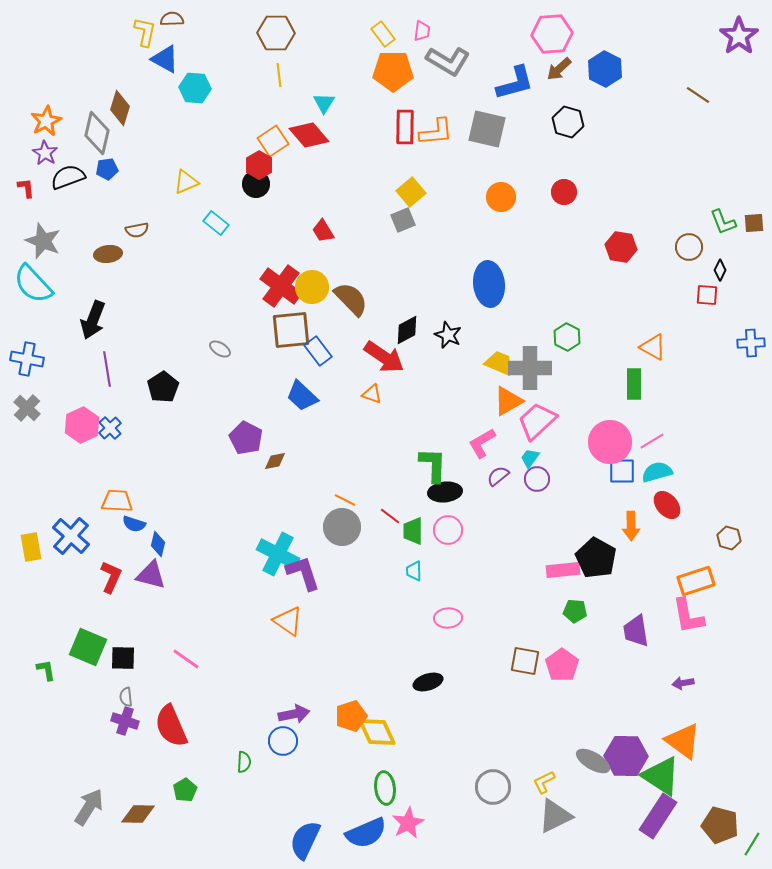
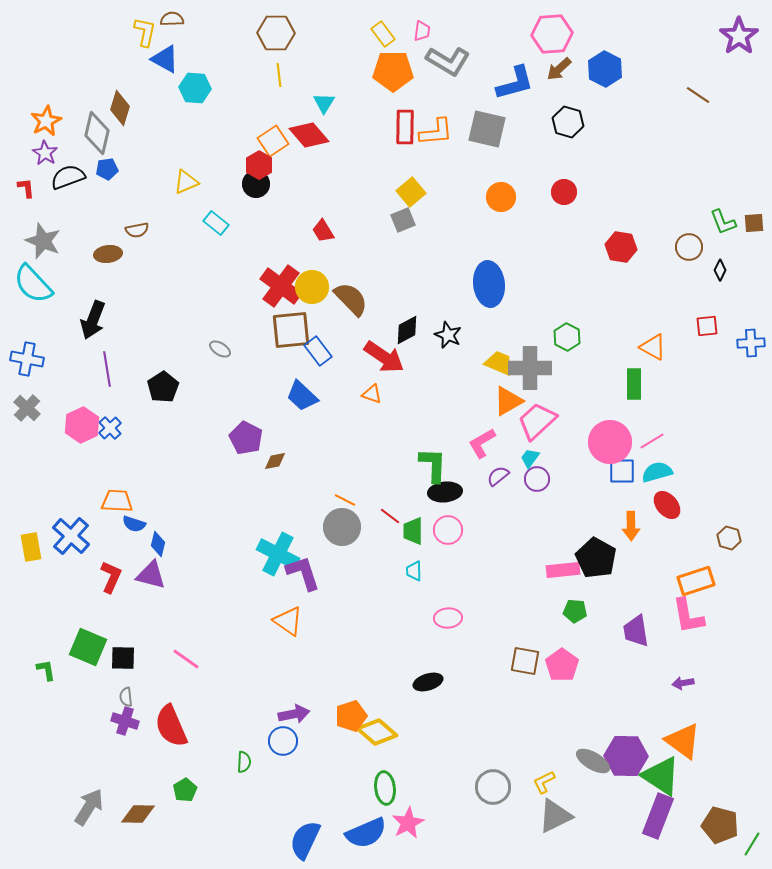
red square at (707, 295): moved 31 px down; rotated 10 degrees counterclockwise
yellow diamond at (377, 732): rotated 24 degrees counterclockwise
purple rectangle at (658, 816): rotated 12 degrees counterclockwise
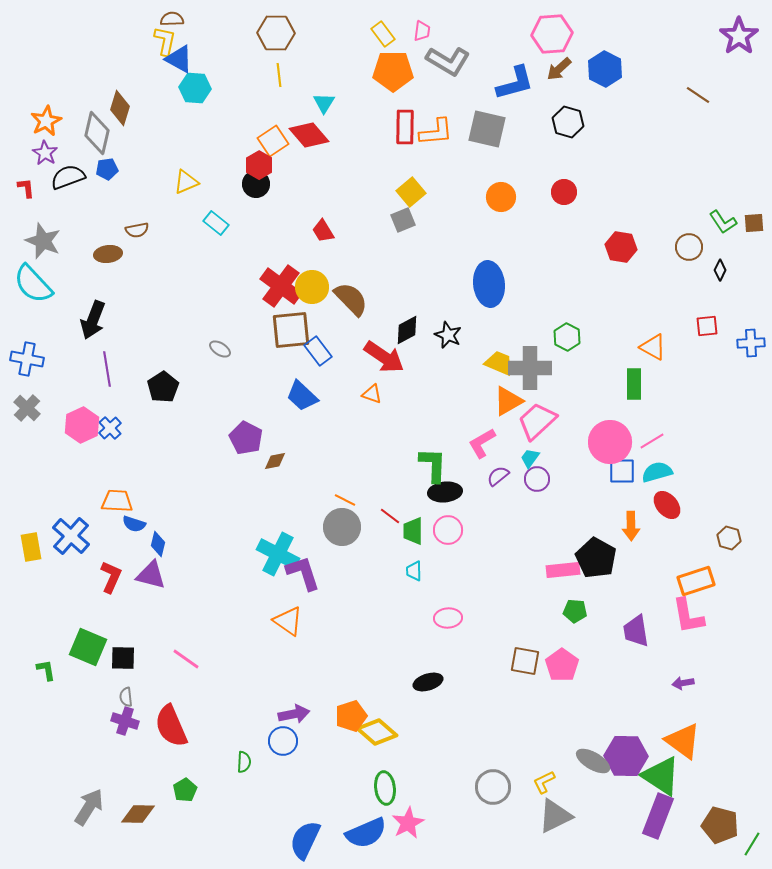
yellow L-shape at (145, 32): moved 20 px right, 9 px down
blue triangle at (165, 59): moved 14 px right
green L-shape at (723, 222): rotated 12 degrees counterclockwise
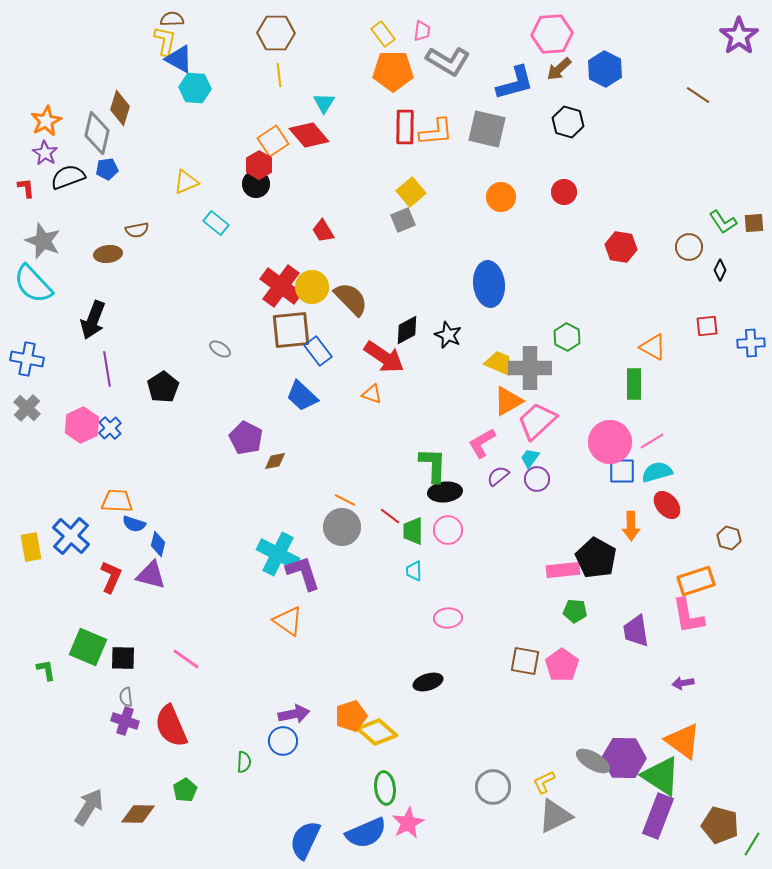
purple hexagon at (626, 756): moved 2 px left, 2 px down
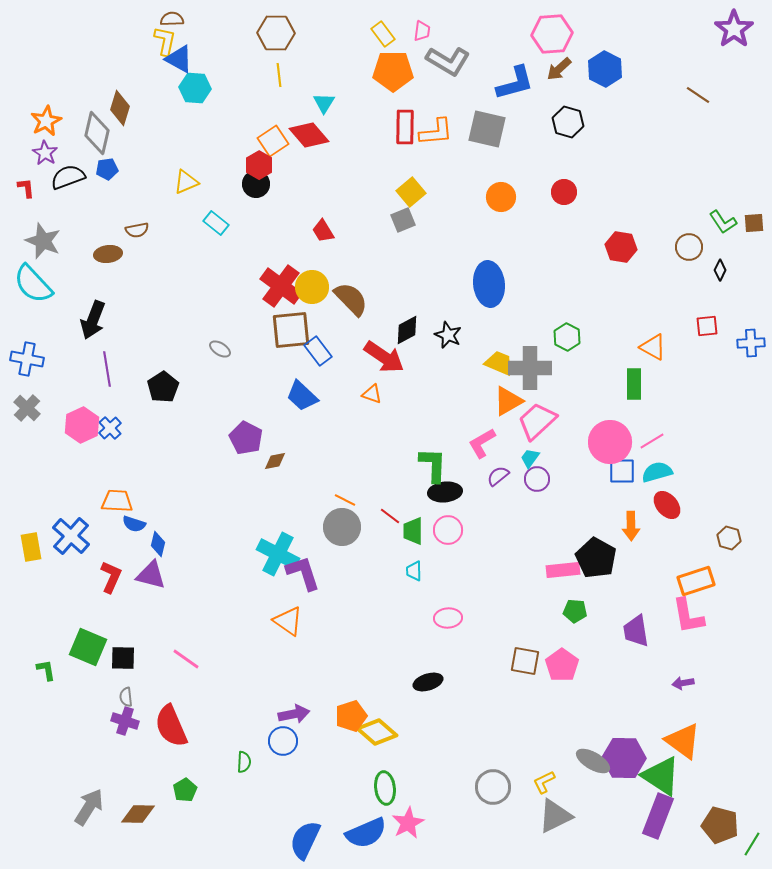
purple star at (739, 36): moved 5 px left, 7 px up
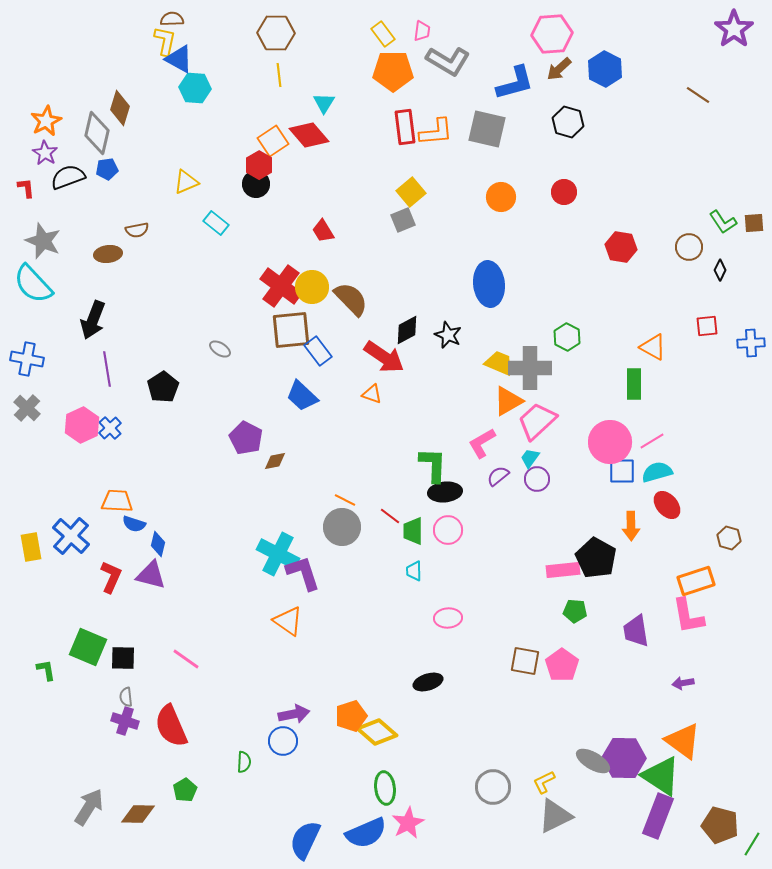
red rectangle at (405, 127): rotated 8 degrees counterclockwise
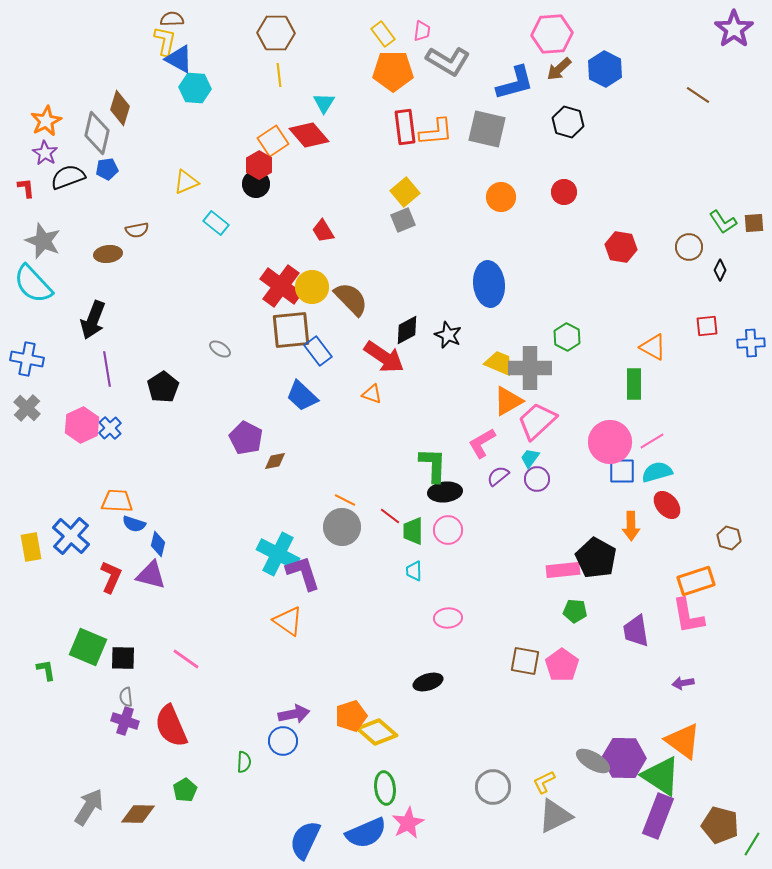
yellow square at (411, 192): moved 6 px left
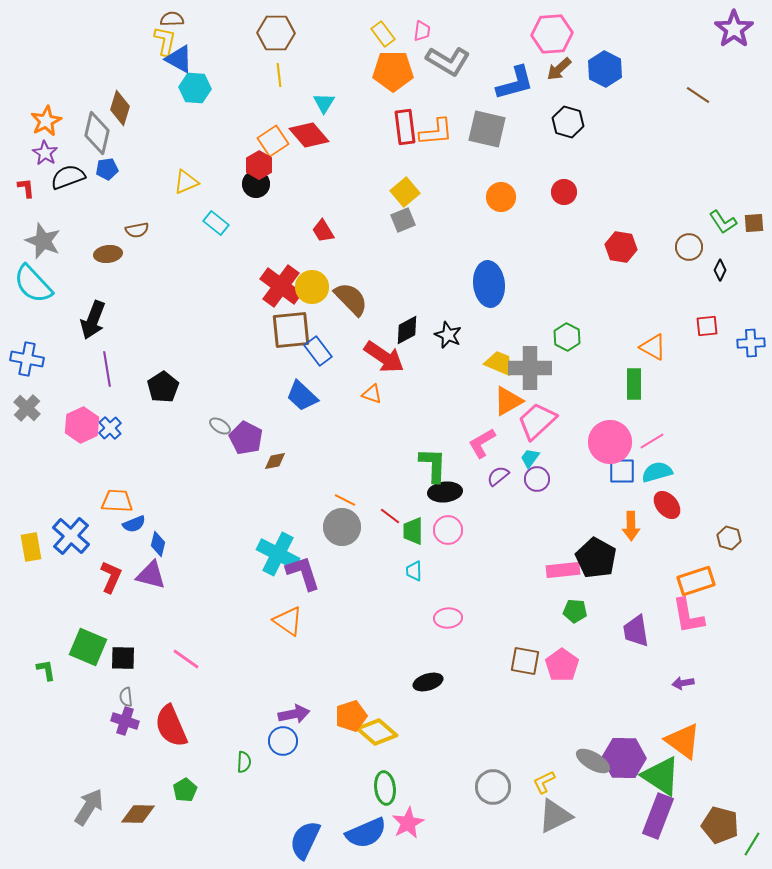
gray ellipse at (220, 349): moved 77 px down
blue semicircle at (134, 524): rotated 40 degrees counterclockwise
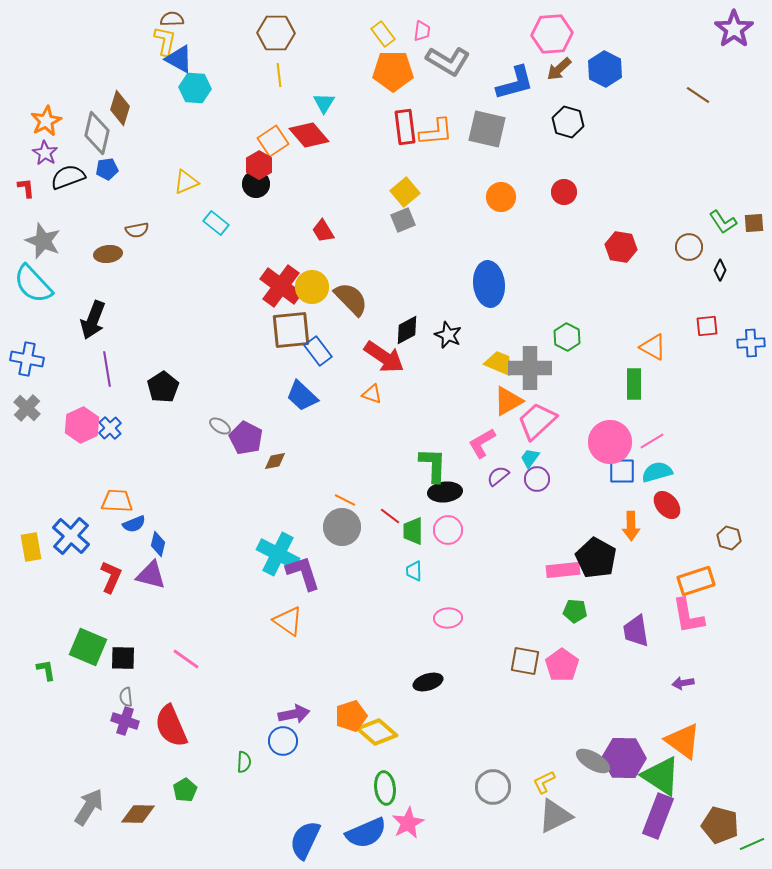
green line at (752, 844): rotated 35 degrees clockwise
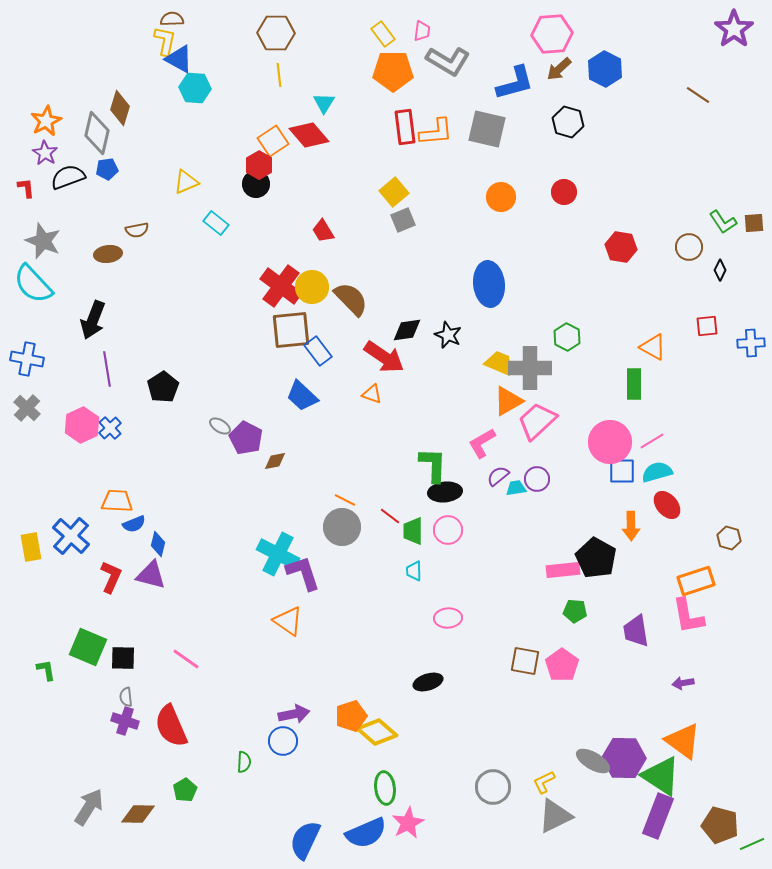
yellow square at (405, 192): moved 11 px left
black diamond at (407, 330): rotated 20 degrees clockwise
cyan trapezoid at (530, 458): moved 14 px left, 30 px down; rotated 45 degrees clockwise
